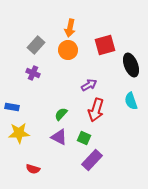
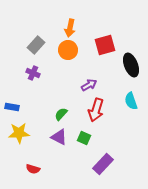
purple rectangle: moved 11 px right, 4 px down
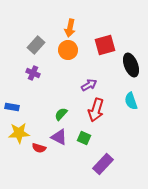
red semicircle: moved 6 px right, 21 px up
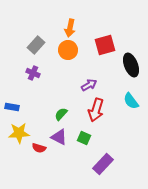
cyan semicircle: rotated 18 degrees counterclockwise
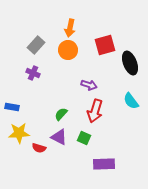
black ellipse: moved 1 px left, 2 px up
purple arrow: rotated 49 degrees clockwise
red arrow: moved 1 px left, 1 px down
purple rectangle: moved 1 px right; rotated 45 degrees clockwise
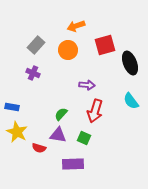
orange arrow: moved 6 px right, 2 px up; rotated 60 degrees clockwise
purple arrow: moved 2 px left; rotated 14 degrees counterclockwise
yellow star: moved 2 px left, 1 px up; rotated 30 degrees clockwise
purple triangle: moved 1 px left, 2 px up; rotated 18 degrees counterclockwise
purple rectangle: moved 31 px left
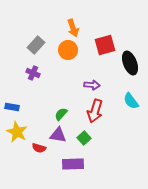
orange arrow: moved 3 px left, 2 px down; rotated 90 degrees counterclockwise
purple arrow: moved 5 px right
green square: rotated 24 degrees clockwise
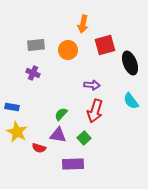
orange arrow: moved 10 px right, 4 px up; rotated 30 degrees clockwise
gray rectangle: rotated 42 degrees clockwise
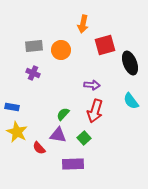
gray rectangle: moved 2 px left, 1 px down
orange circle: moved 7 px left
green semicircle: moved 2 px right
red semicircle: rotated 32 degrees clockwise
